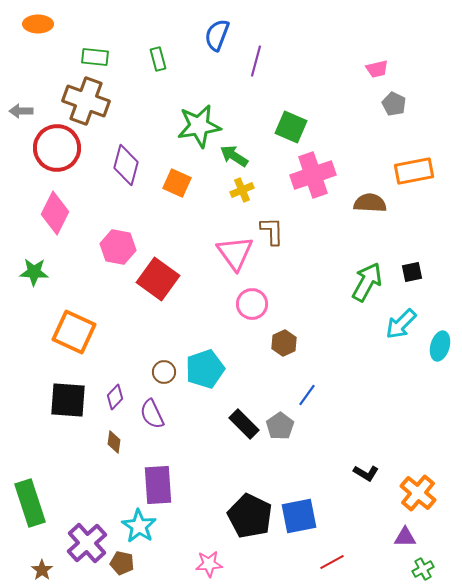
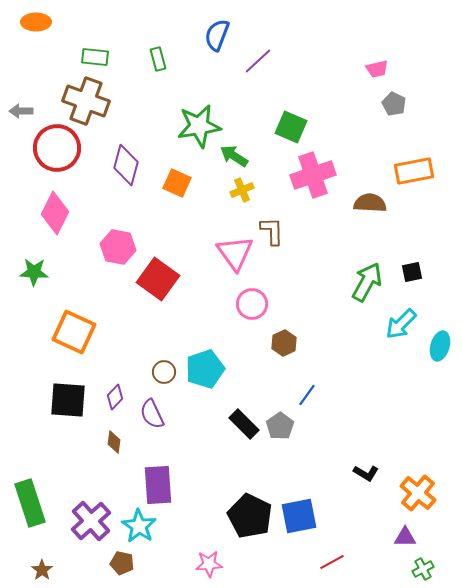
orange ellipse at (38, 24): moved 2 px left, 2 px up
purple line at (256, 61): moved 2 px right; rotated 32 degrees clockwise
purple cross at (87, 543): moved 4 px right, 22 px up
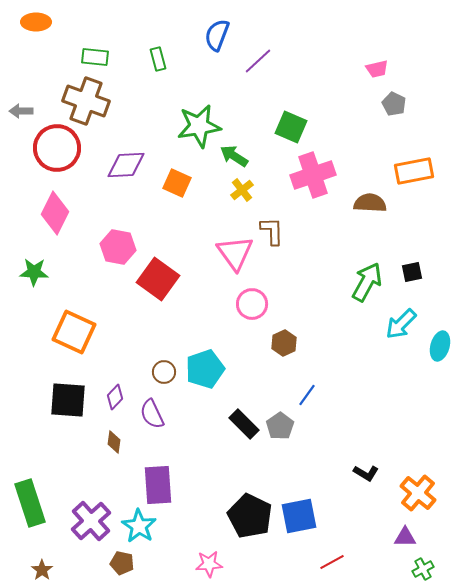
purple diamond at (126, 165): rotated 72 degrees clockwise
yellow cross at (242, 190): rotated 15 degrees counterclockwise
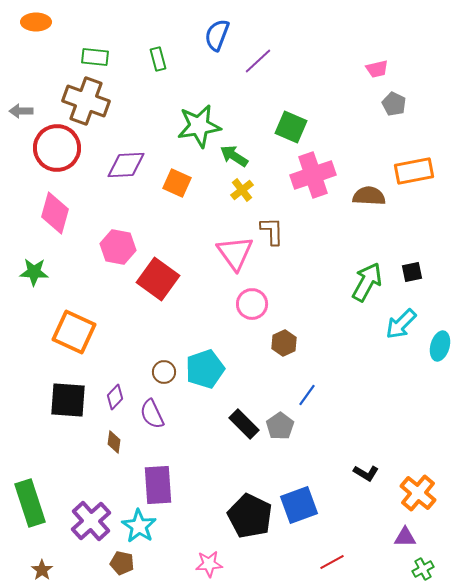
brown semicircle at (370, 203): moved 1 px left, 7 px up
pink diamond at (55, 213): rotated 12 degrees counterclockwise
blue square at (299, 516): moved 11 px up; rotated 9 degrees counterclockwise
